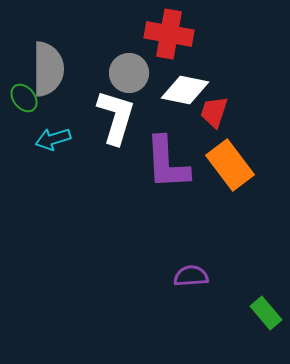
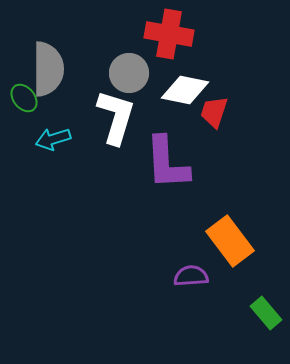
orange rectangle: moved 76 px down
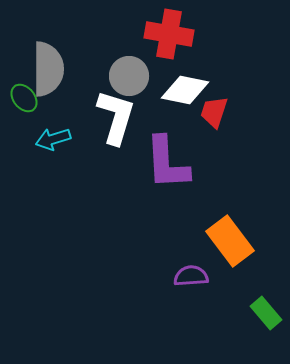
gray circle: moved 3 px down
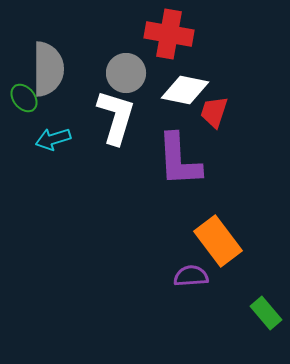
gray circle: moved 3 px left, 3 px up
purple L-shape: moved 12 px right, 3 px up
orange rectangle: moved 12 px left
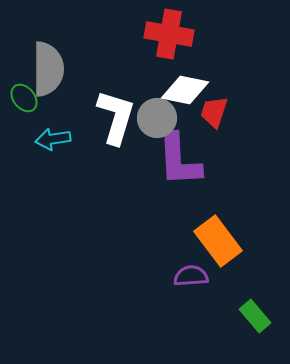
gray circle: moved 31 px right, 45 px down
cyan arrow: rotated 8 degrees clockwise
green rectangle: moved 11 px left, 3 px down
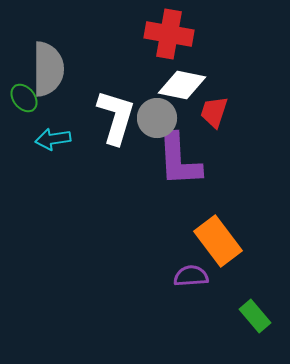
white diamond: moved 3 px left, 5 px up
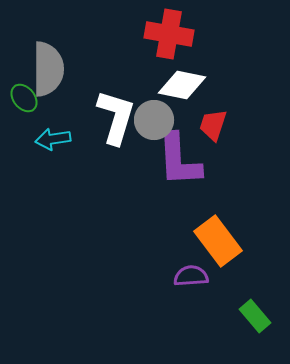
red trapezoid: moved 1 px left, 13 px down
gray circle: moved 3 px left, 2 px down
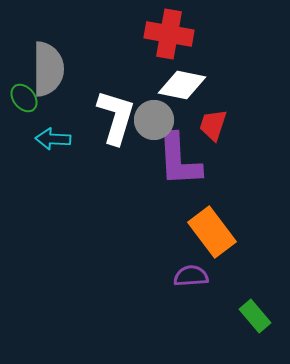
cyan arrow: rotated 12 degrees clockwise
orange rectangle: moved 6 px left, 9 px up
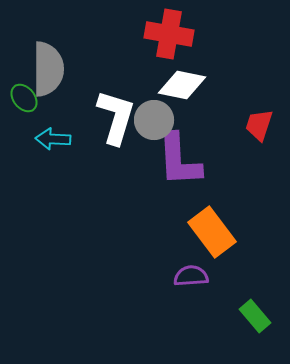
red trapezoid: moved 46 px right
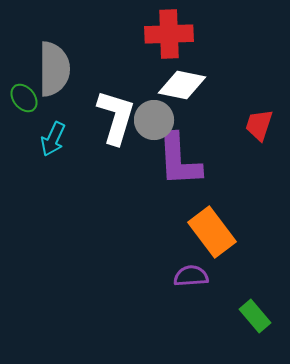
red cross: rotated 12 degrees counterclockwise
gray semicircle: moved 6 px right
cyan arrow: rotated 68 degrees counterclockwise
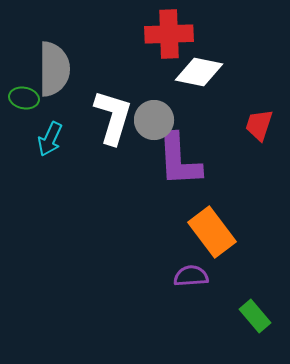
white diamond: moved 17 px right, 13 px up
green ellipse: rotated 40 degrees counterclockwise
white L-shape: moved 3 px left
cyan arrow: moved 3 px left
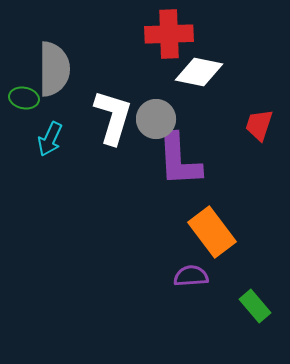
gray circle: moved 2 px right, 1 px up
green rectangle: moved 10 px up
